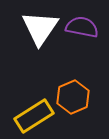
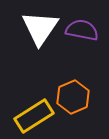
purple semicircle: moved 3 px down
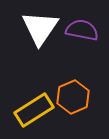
yellow rectangle: moved 6 px up
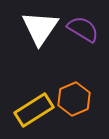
purple semicircle: moved 1 px right, 1 px up; rotated 20 degrees clockwise
orange hexagon: moved 1 px right, 2 px down
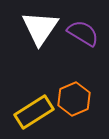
purple semicircle: moved 4 px down
yellow rectangle: moved 2 px down
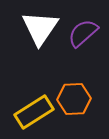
purple semicircle: rotated 72 degrees counterclockwise
orange hexagon: rotated 20 degrees clockwise
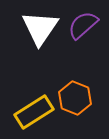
purple semicircle: moved 8 px up
orange hexagon: moved 1 px right, 1 px up; rotated 24 degrees clockwise
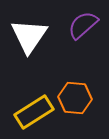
white triangle: moved 11 px left, 8 px down
orange hexagon: rotated 16 degrees counterclockwise
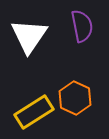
purple semicircle: moved 1 px left, 1 px down; rotated 120 degrees clockwise
orange hexagon: rotated 20 degrees clockwise
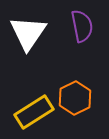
white triangle: moved 1 px left, 3 px up
orange hexagon: rotated 8 degrees clockwise
